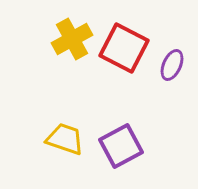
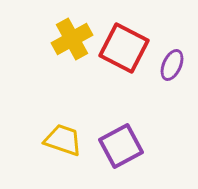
yellow trapezoid: moved 2 px left, 1 px down
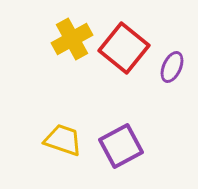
red square: rotated 12 degrees clockwise
purple ellipse: moved 2 px down
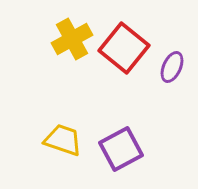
purple square: moved 3 px down
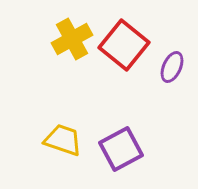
red square: moved 3 px up
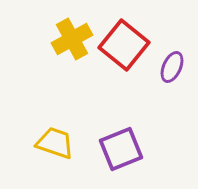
yellow trapezoid: moved 8 px left, 3 px down
purple square: rotated 6 degrees clockwise
